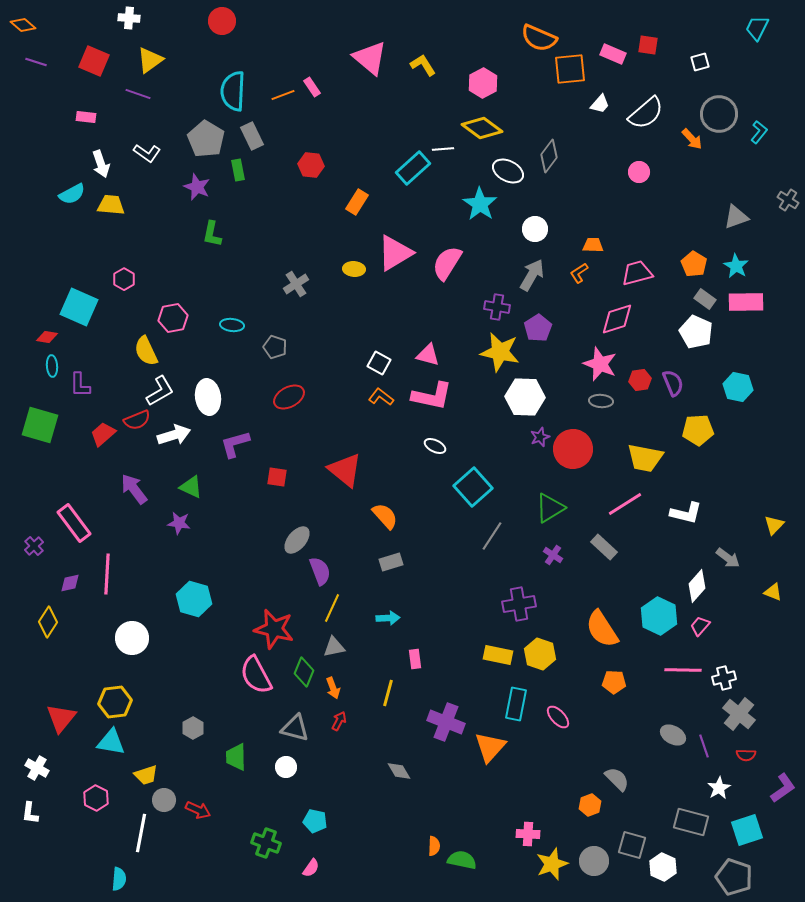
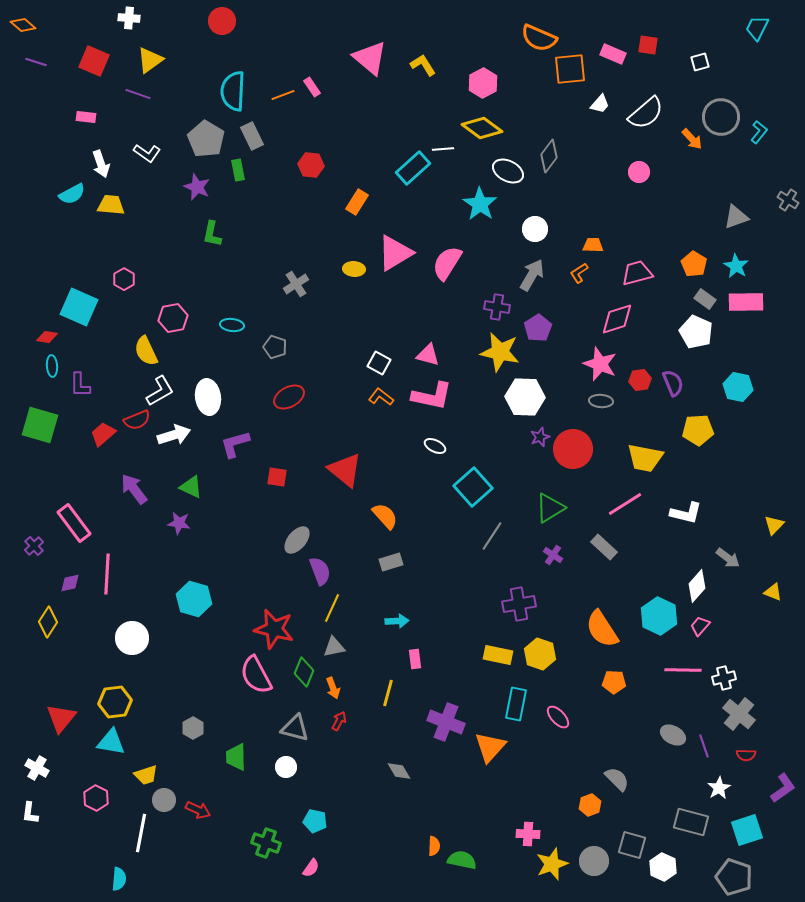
gray circle at (719, 114): moved 2 px right, 3 px down
cyan arrow at (388, 618): moved 9 px right, 3 px down
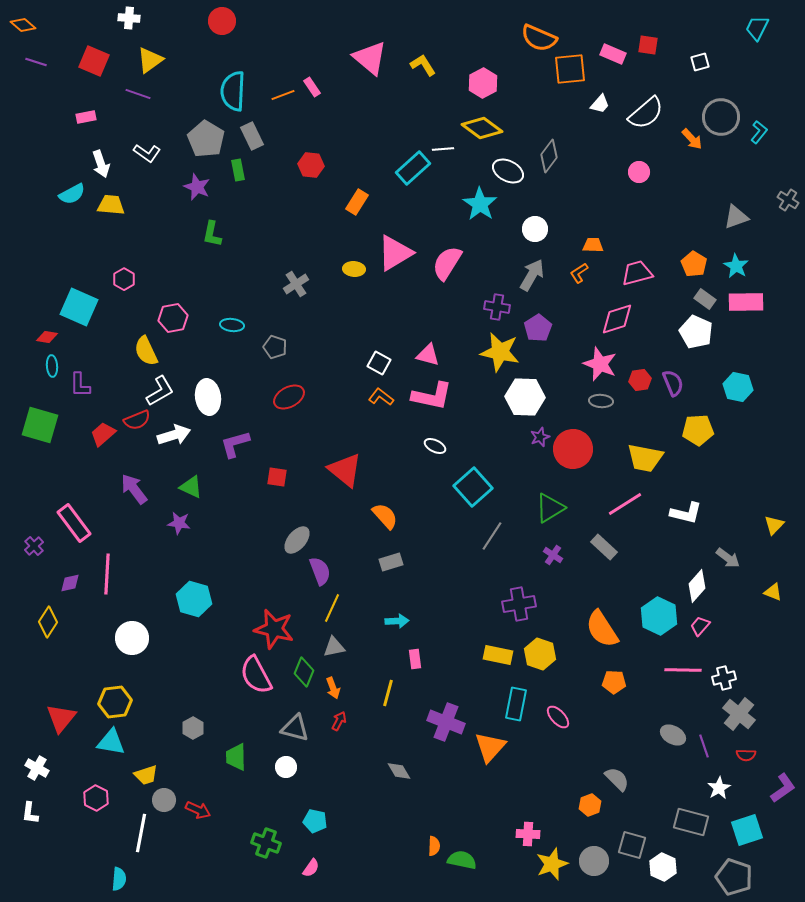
pink rectangle at (86, 117): rotated 18 degrees counterclockwise
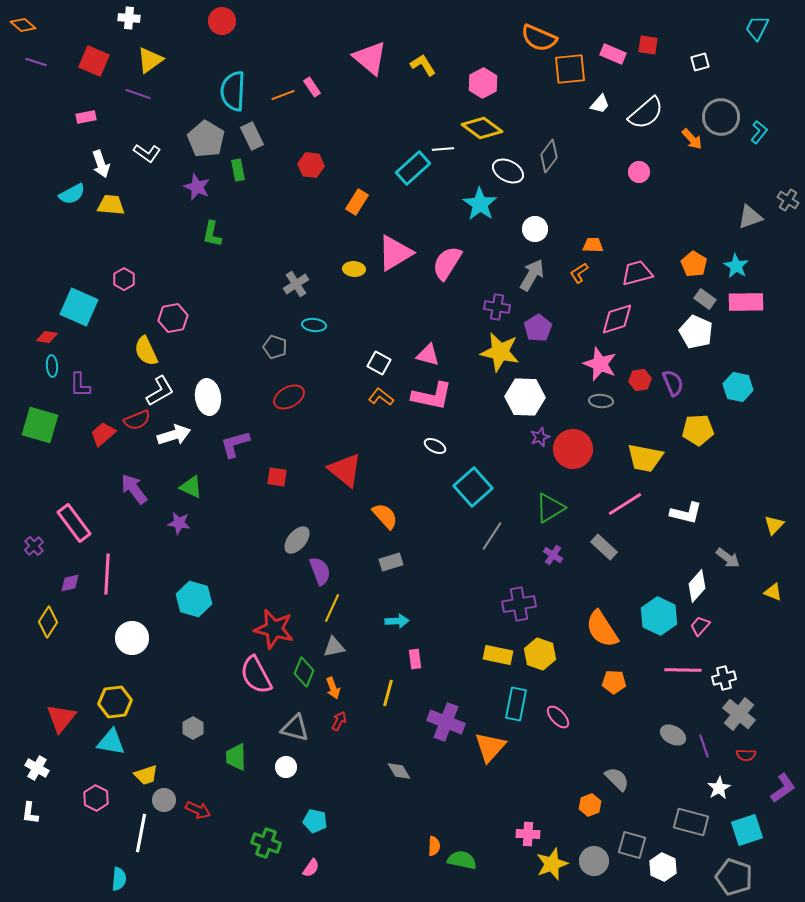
gray triangle at (736, 217): moved 14 px right
cyan ellipse at (232, 325): moved 82 px right
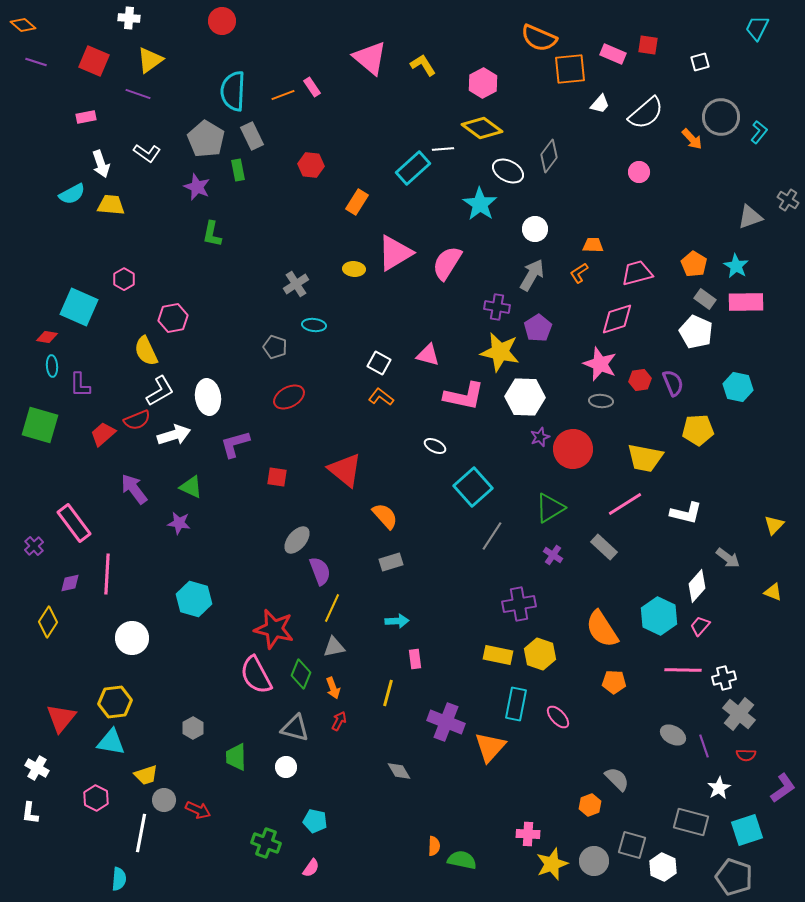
pink L-shape at (432, 396): moved 32 px right
green diamond at (304, 672): moved 3 px left, 2 px down
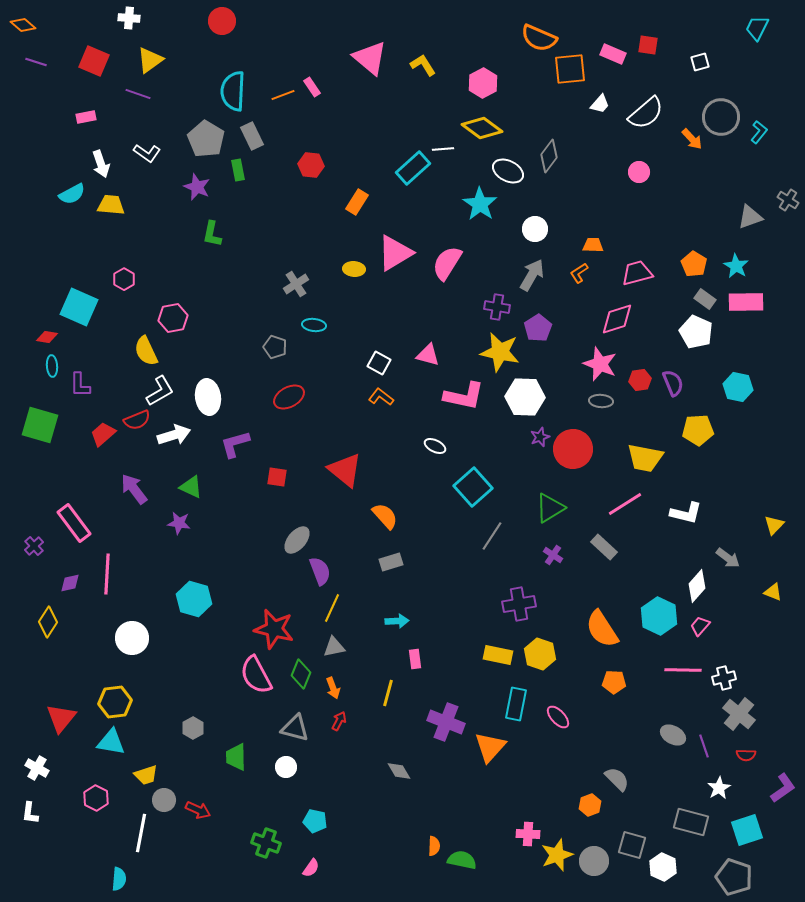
yellow star at (552, 864): moved 5 px right, 9 px up
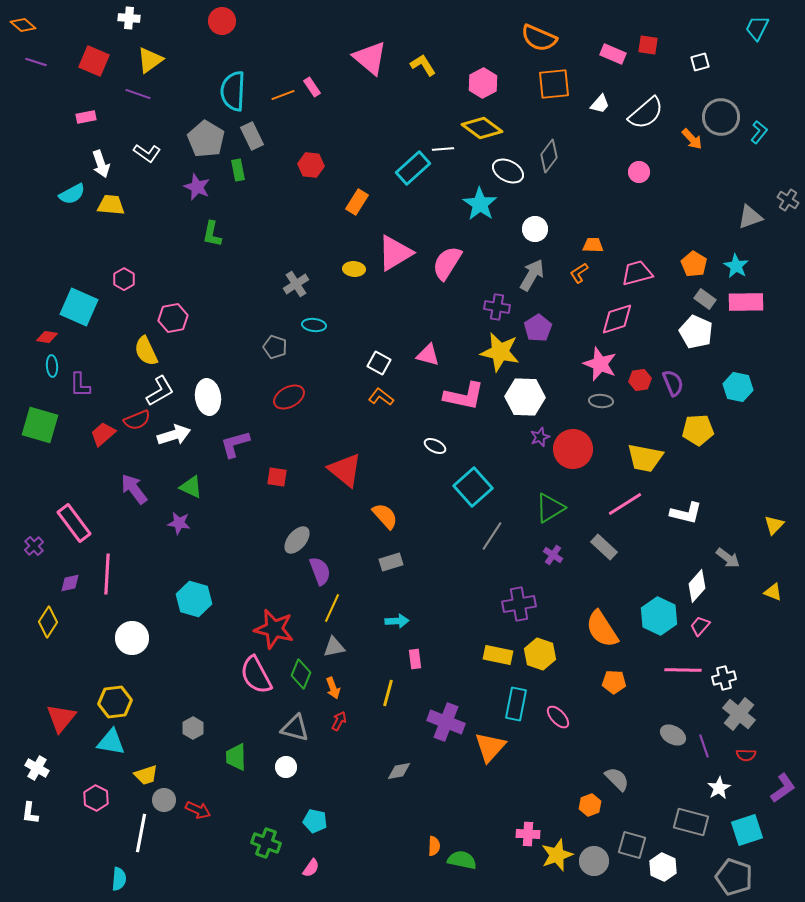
orange square at (570, 69): moved 16 px left, 15 px down
gray diamond at (399, 771): rotated 70 degrees counterclockwise
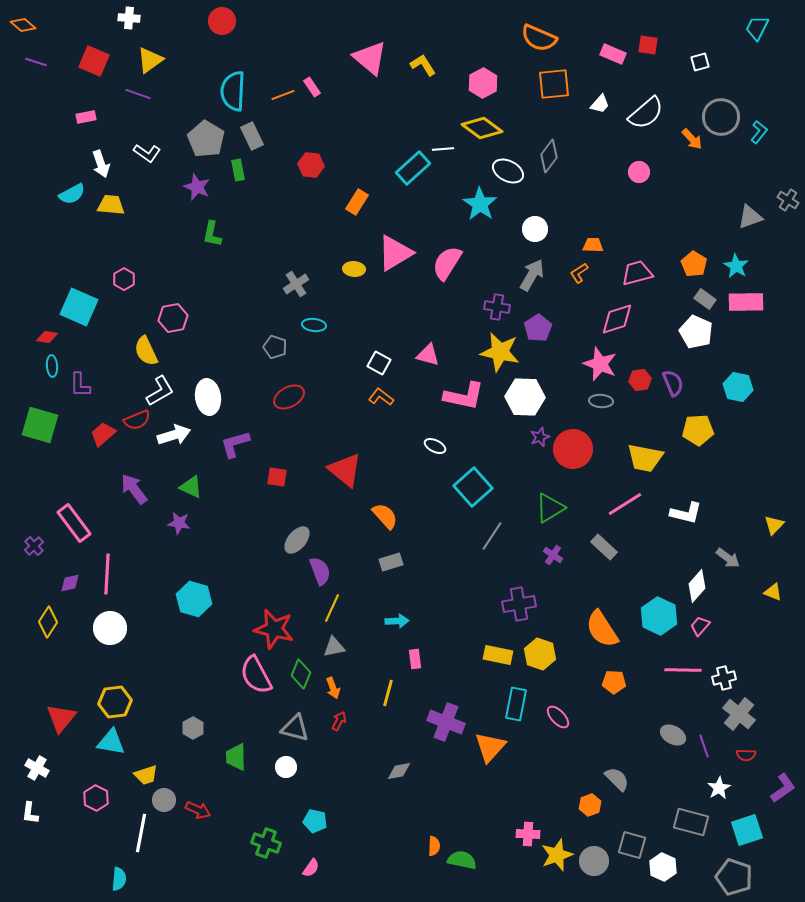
white circle at (132, 638): moved 22 px left, 10 px up
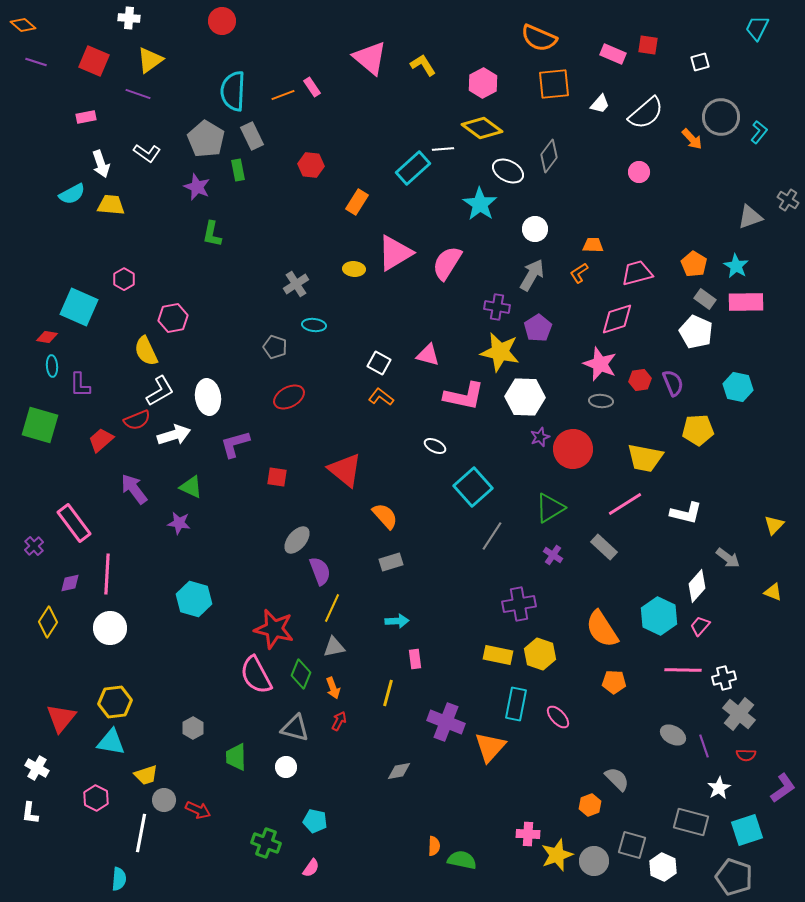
red trapezoid at (103, 434): moved 2 px left, 6 px down
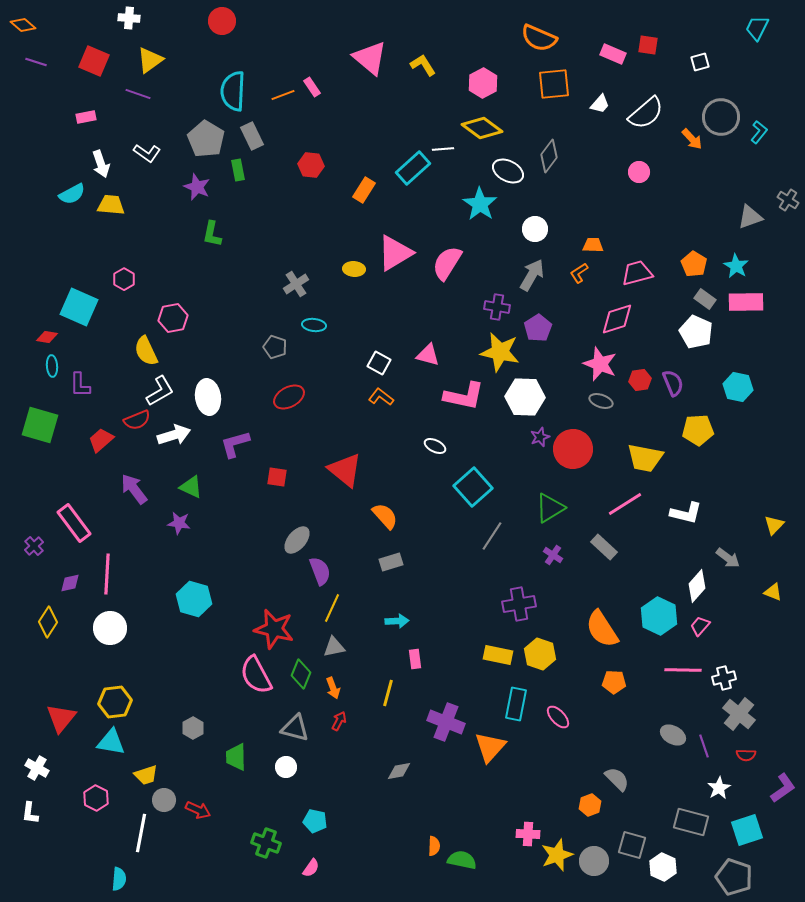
orange rectangle at (357, 202): moved 7 px right, 12 px up
gray ellipse at (601, 401): rotated 15 degrees clockwise
